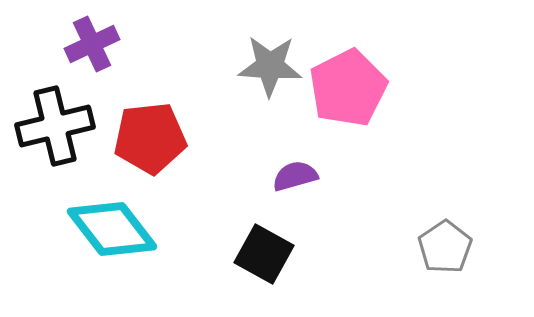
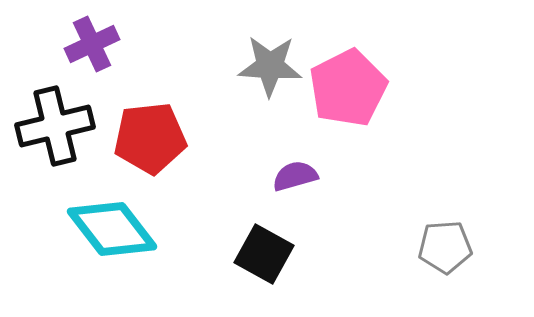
gray pentagon: rotated 30 degrees clockwise
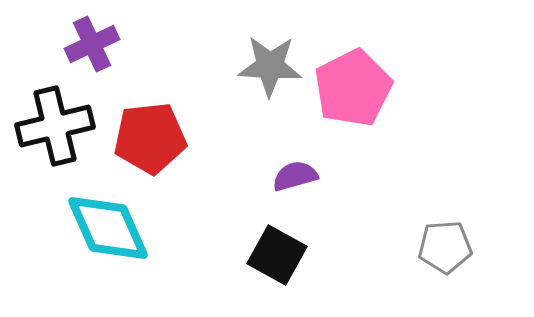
pink pentagon: moved 5 px right
cyan diamond: moved 4 px left, 1 px up; rotated 14 degrees clockwise
black square: moved 13 px right, 1 px down
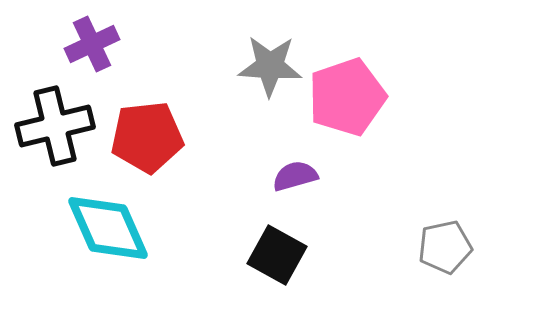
pink pentagon: moved 6 px left, 9 px down; rotated 8 degrees clockwise
red pentagon: moved 3 px left, 1 px up
gray pentagon: rotated 8 degrees counterclockwise
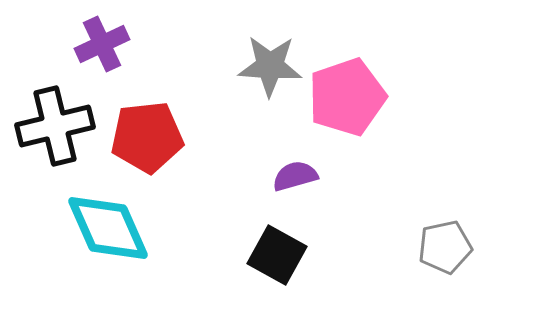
purple cross: moved 10 px right
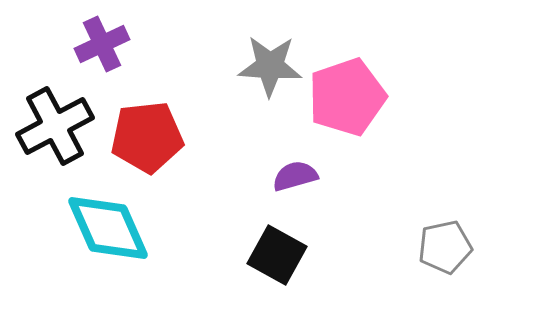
black cross: rotated 14 degrees counterclockwise
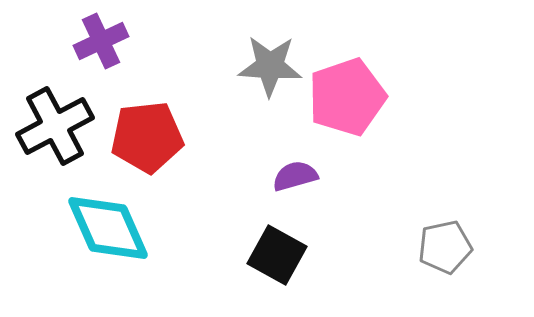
purple cross: moved 1 px left, 3 px up
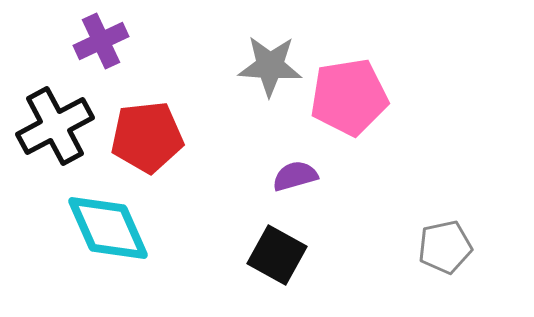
pink pentagon: moved 2 px right; rotated 10 degrees clockwise
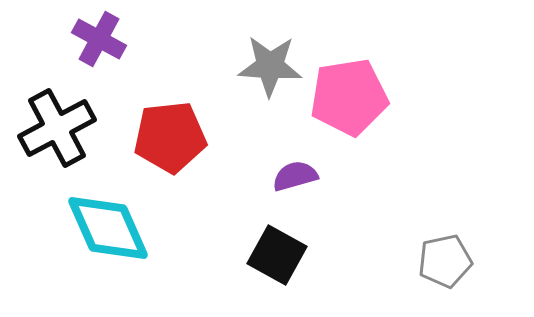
purple cross: moved 2 px left, 2 px up; rotated 36 degrees counterclockwise
black cross: moved 2 px right, 2 px down
red pentagon: moved 23 px right
gray pentagon: moved 14 px down
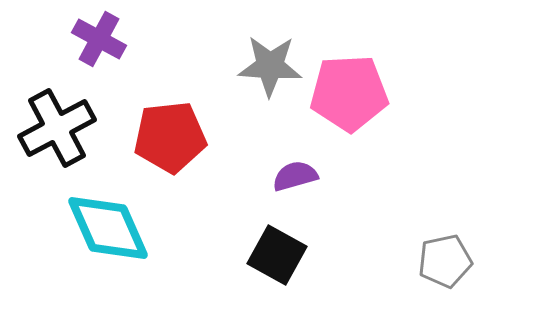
pink pentagon: moved 4 px up; rotated 6 degrees clockwise
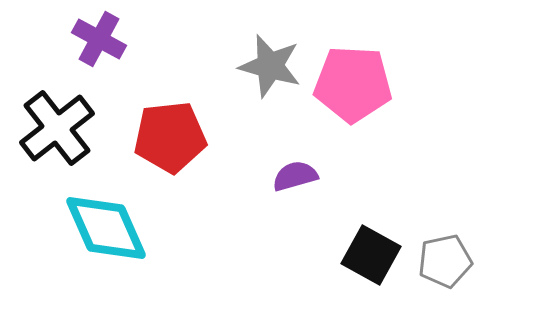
gray star: rotated 12 degrees clockwise
pink pentagon: moved 4 px right, 9 px up; rotated 6 degrees clockwise
black cross: rotated 10 degrees counterclockwise
cyan diamond: moved 2 px left
black square: moved 94 px right
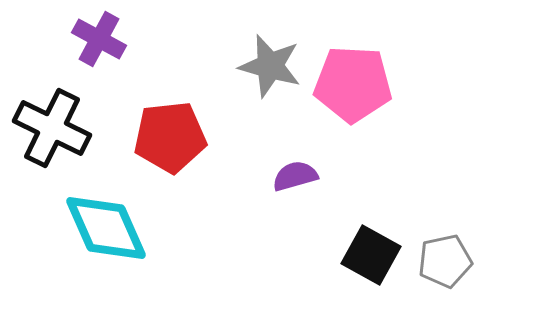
black cross: moved 5 px left; rotated 26 degrees counterclockwise
